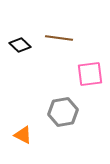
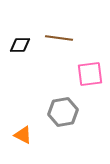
black diamond: rotated 45 degrees counterclockwise
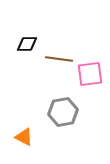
brown line: moved 21 px down
black diamond: moved 7 px right, 1 px up
orange triangle: moved 1 px right, 2 px down
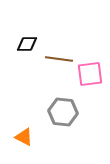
gray hexagon: rotated 16 degrees clockwise
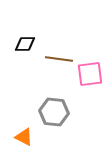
black diamond: moved 2 px left
gray hexagon: moved 9 px left
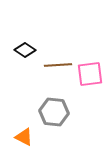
black diamond: moved 6 px down; rotated 35 degrees clockwise
brown line: moved 1 px left, 6 px down; rotated 12 degrees counterclockwise
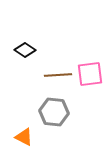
brown line: moved 10 px down
